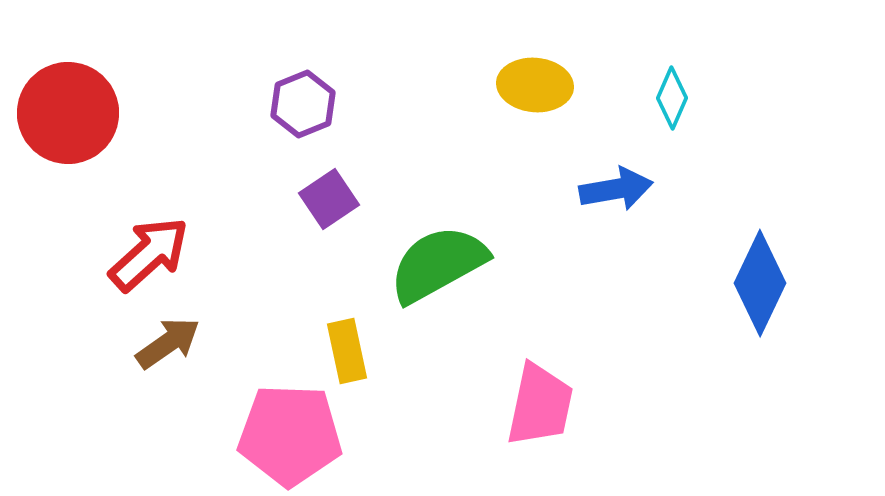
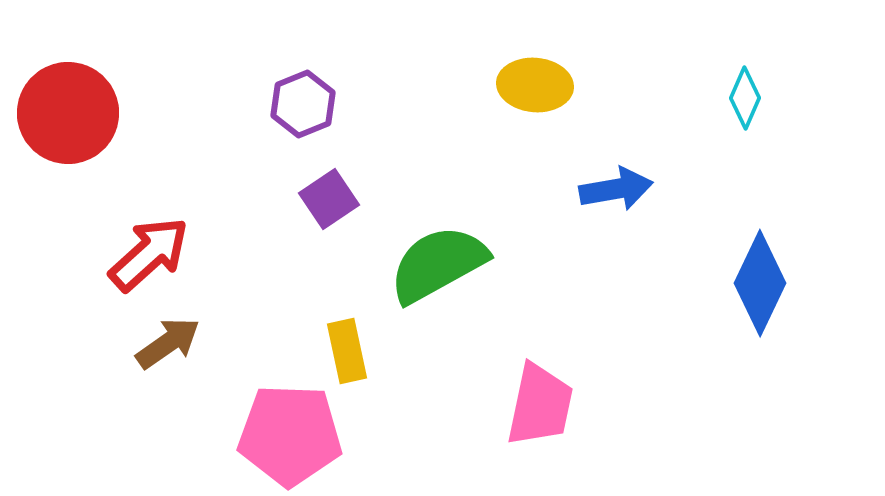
cyan diamond: moved 73 px right
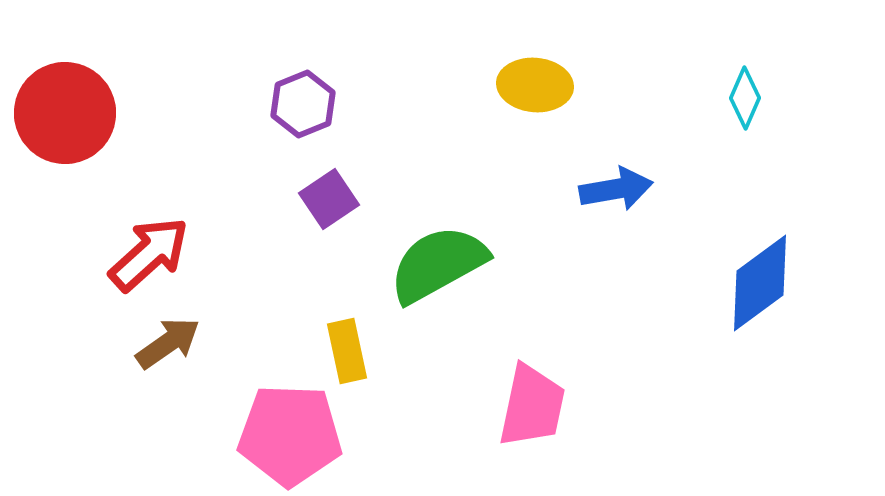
red circle: moved 3 px left
blue diamond: rotated 28 degrees clockwise
pink trapezoid: moved 8 px left, 1 px down
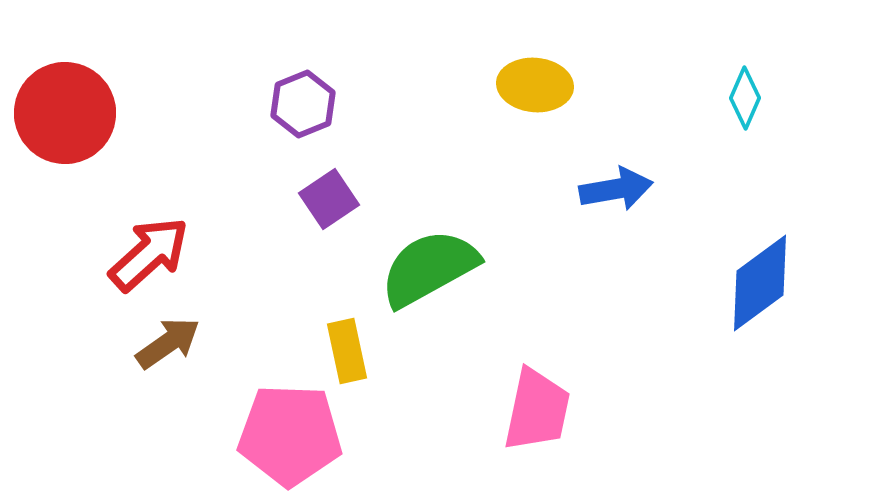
green semicircle: moved 9 px left, 4 px down
pink trapezoid: moved 5 px right, 4 px down
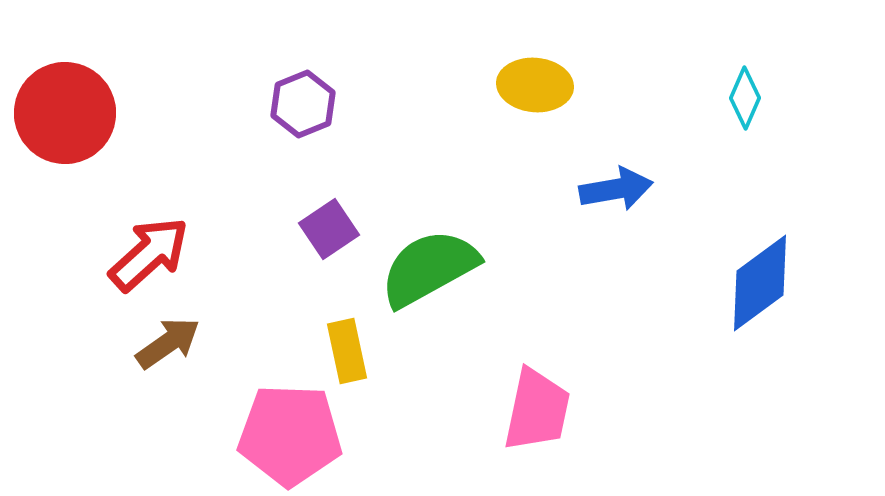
purple square: moved 30 px down
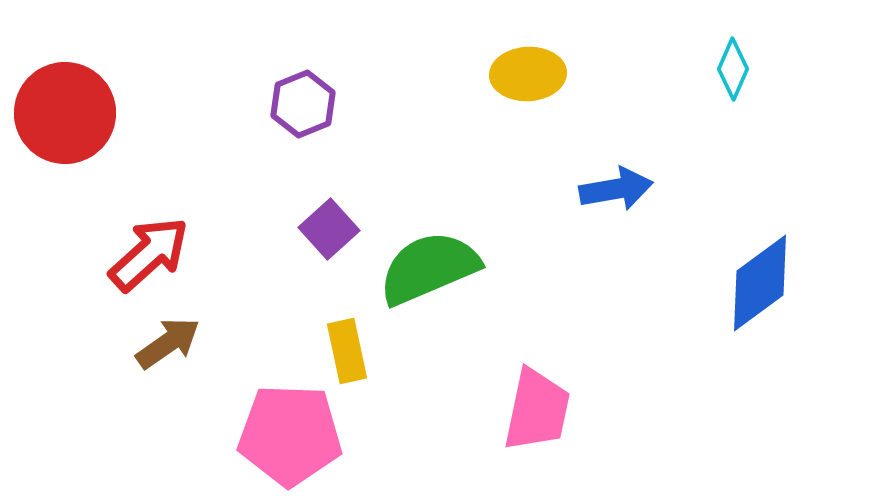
yellow ellipse: moved 7 px left, 11 px up; rotated 8 degrees counterclockwise
cyan diamond: moved 12 px left, 29 px up
purple square: rotated 8 degrees counterclockwise
green semicircle: rotated 6 degrees clockwise
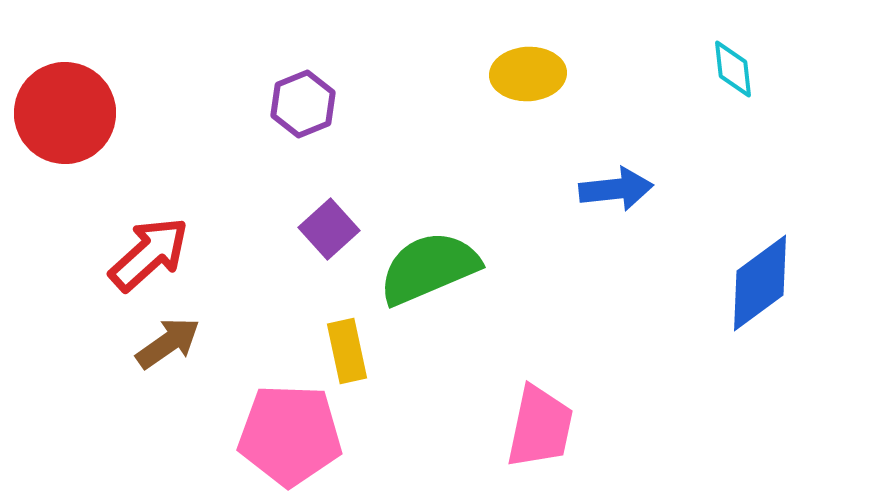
cyan diamond: rotated 30 degrees counterclockwise
blue arrow: rotated 4 degrees clockwise
pink trapezoid: moved 3 px right, 17 px down
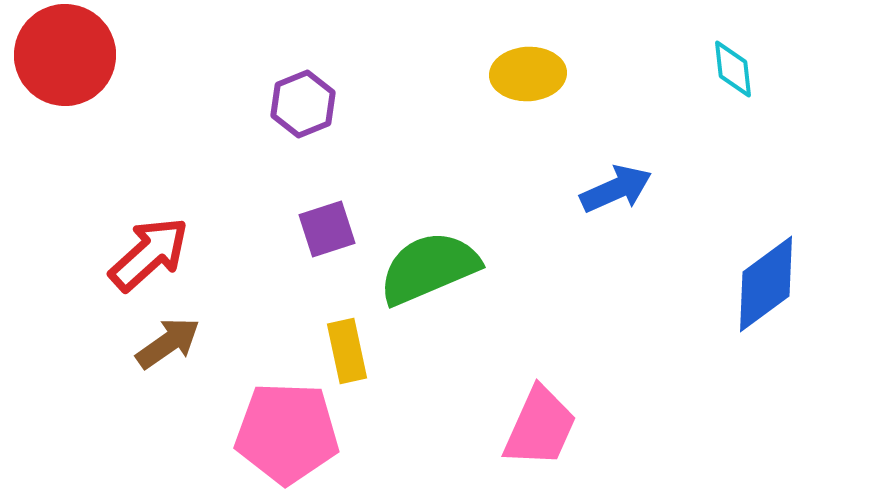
red circle: moved 58 px up
blue arrow: rotated 18 degrees counterclockwise
purple square: moved 2 px left; rotated 24 degrees clockwise
blue diamond: moved 6 px right, 1 px down
pink trapezoid: rotated 12 degrees clockwise
pink pentagon: moved 3 px left, 2 px up
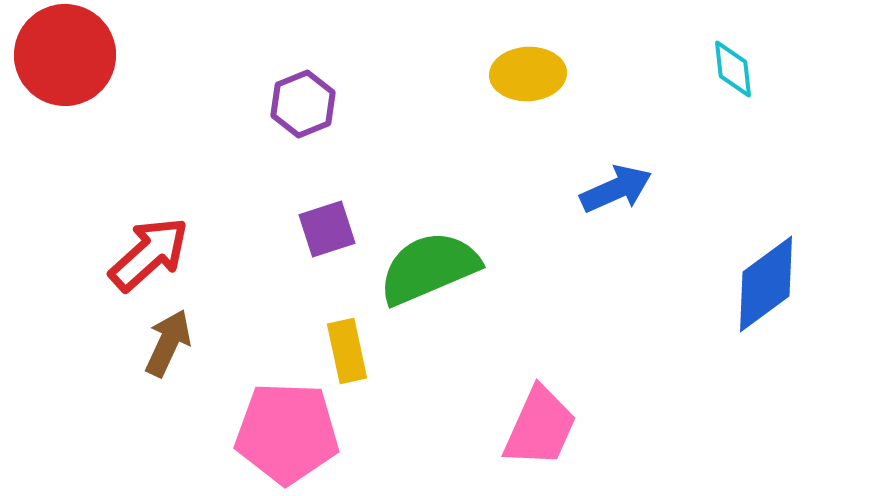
brown arrow: rotated 30 degrees counterclockwise
